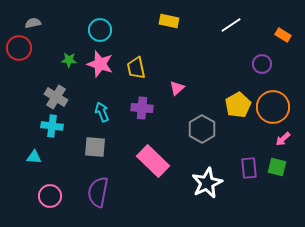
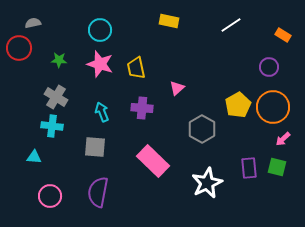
green star: moved 10 px left
purple circle: moved 7 px right, 3 px down
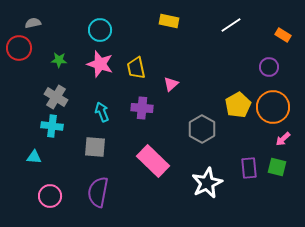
pink triangle: moved 6 px left, 4 px up
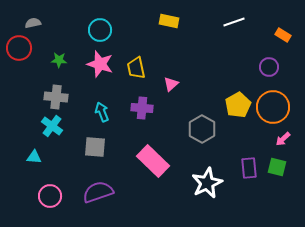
white line: moved 3 px right, 3 px up; rotated 15 degrees clockwise
gray cross: rotated 25 degrees counterclockwise
cyan cross: rotated 30 degrees clockwise
purple semicircle: rotated 60 degrees clockwise
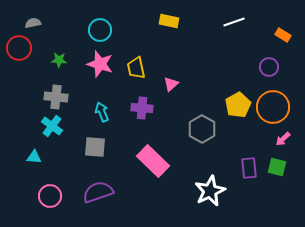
white star: moved 3 px right, 8 px down
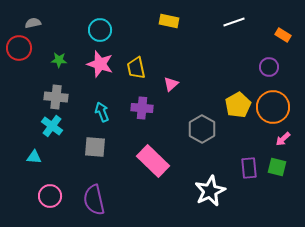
purple semicircle: moved 4 px left, 8 px down; rotated 84 degrees counterclockwise
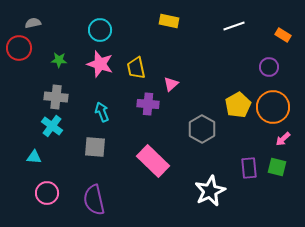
white line: moved 4 px down
purple cross: moved 6 px right, 4 px up
pink circle: moved 3 px left, 3 px up
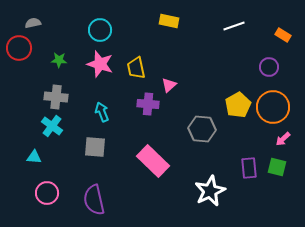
pink triangle: moved 2 px left, 1 px down
gray hexagon: rotated 24 degrees counterclockwise
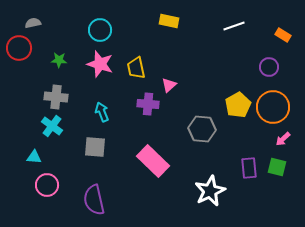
pink circle: moved 8 px up
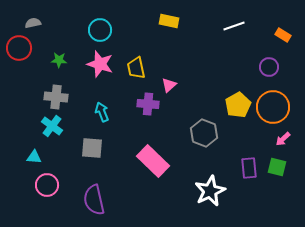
gray hexagon: moved 2 px right, 4 px down; rotated 16 degrees clockwise
gray square: moved 3 px left, 1 px down
